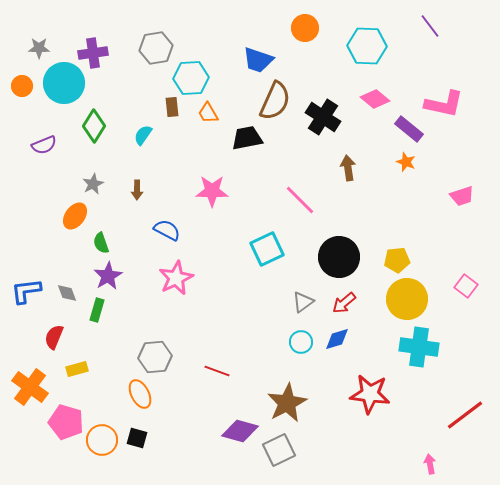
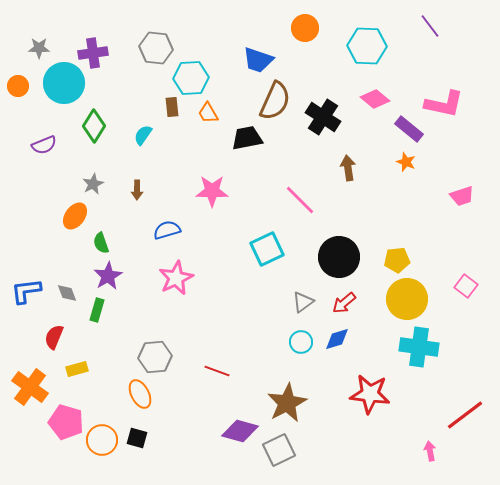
gray hexagon at (156, 48): rotated 16 degrees clockwise
orange circle at (22, 86): moved 4 px left
blue semicircle at (167, 230): rotated 44 degrees counterclockwise
pink arrow at (430, 464): moved 13 px up
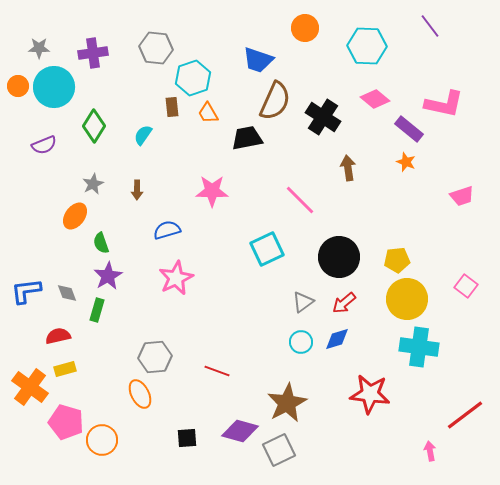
cyan hexagon at (191, 78): moved 2 px right; rotated 16 degrees counterclockwise
cyan circle at (64, 83): moved 10 px left, 4 px down
red semicircle at (54, 337): moved 4 px right, 1 px up; rotated 55 degrees clockwise
yellow rectangle at (77, 369): moved 12 px left
black square at (137, 438): moved 50 px right; rotated 20 degrees counterclockwise
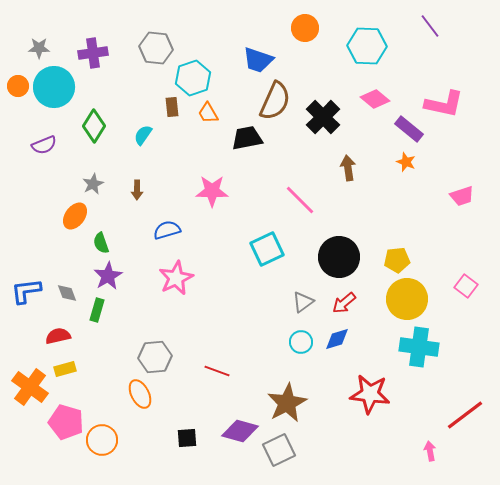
black cross at (323, 117): rotated 12 degrees clockwise
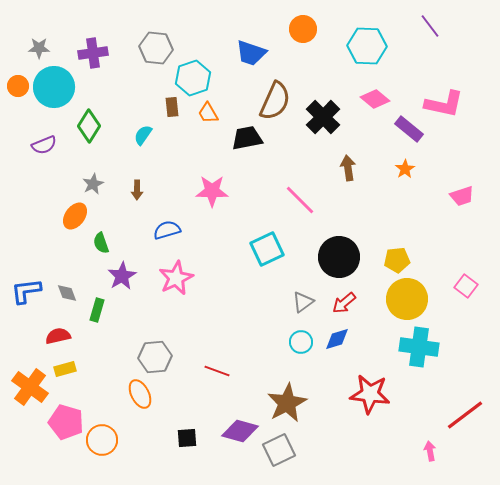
orange circle at (305, 28): moved 2 px left, 1 px down
blue trapezoid at (258, 60): moved 7 px left, 7 px up
green diamond at (94, 126): moved 5 px left
orange star at (406, 162): moved 1 px left, 7 px down; rotated 18 degrees clockwise
purple star at (108, 276): moved 14 px right
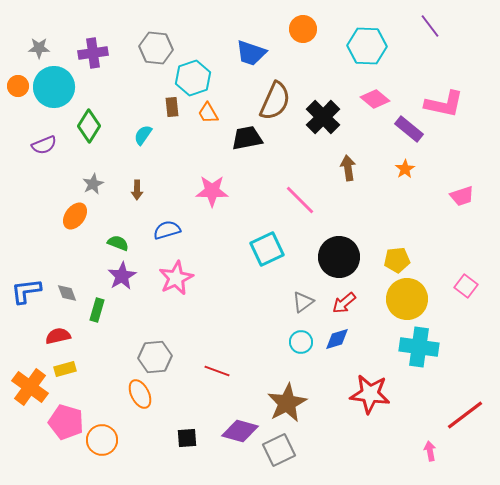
green semicircle at (101, 243): moved 17 px right; rotated 130 degrees clockwise
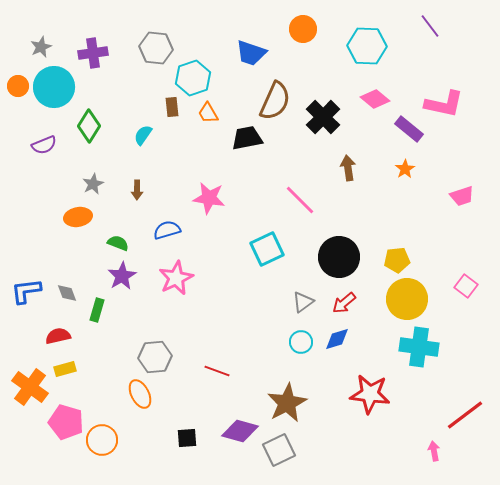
gray star at (39, 48): moved 2 px right, 1 px up; rotated 25 degrees counterclockwise
pink star at (212, 191): moved 3 px left, 7 px down; rotated 8 degrees clockwise
orange ellipse at (75, 216): moved 3 px right, 1 px down; rotated 44 degrees clockwise
pink arrow at (430, 451): moved 4 px right
